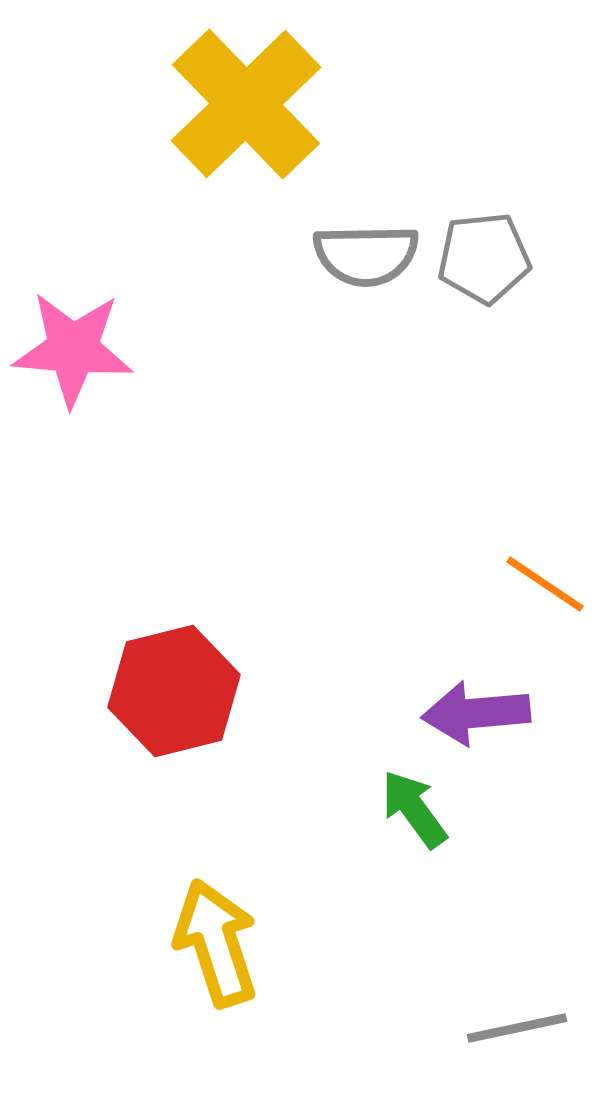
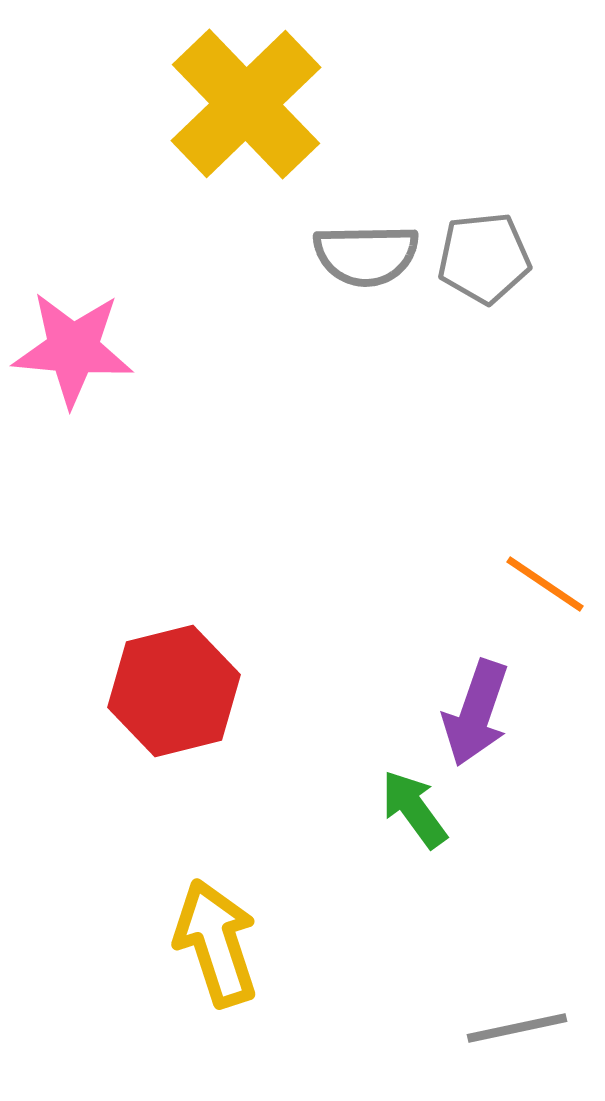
purple arrow: rotated 66 degrees counterclockwise
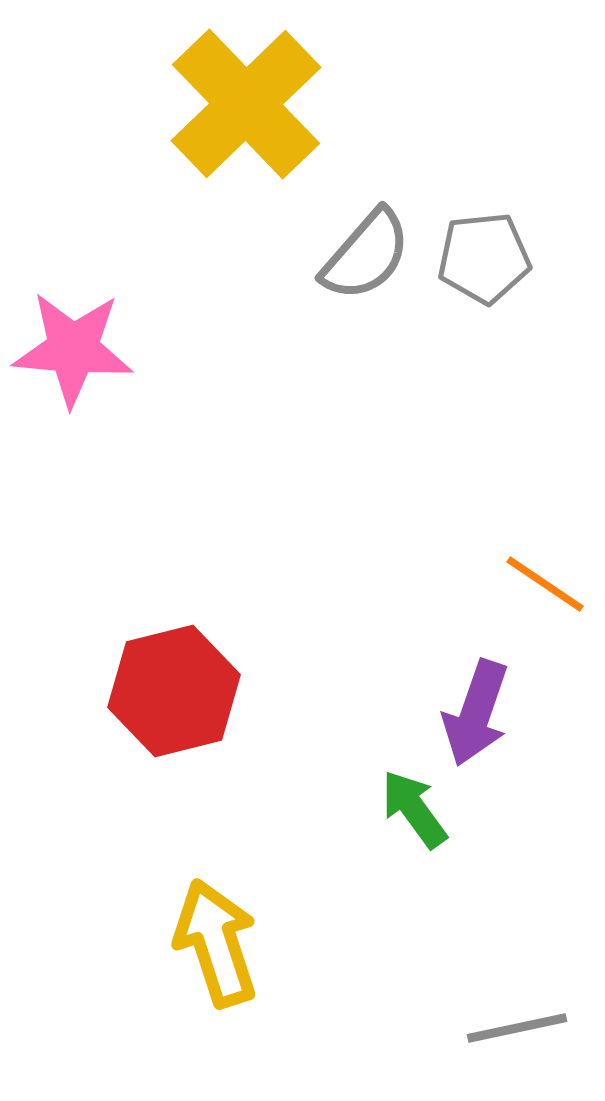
gray semicircle: rotated 48 degrees counterclockwise
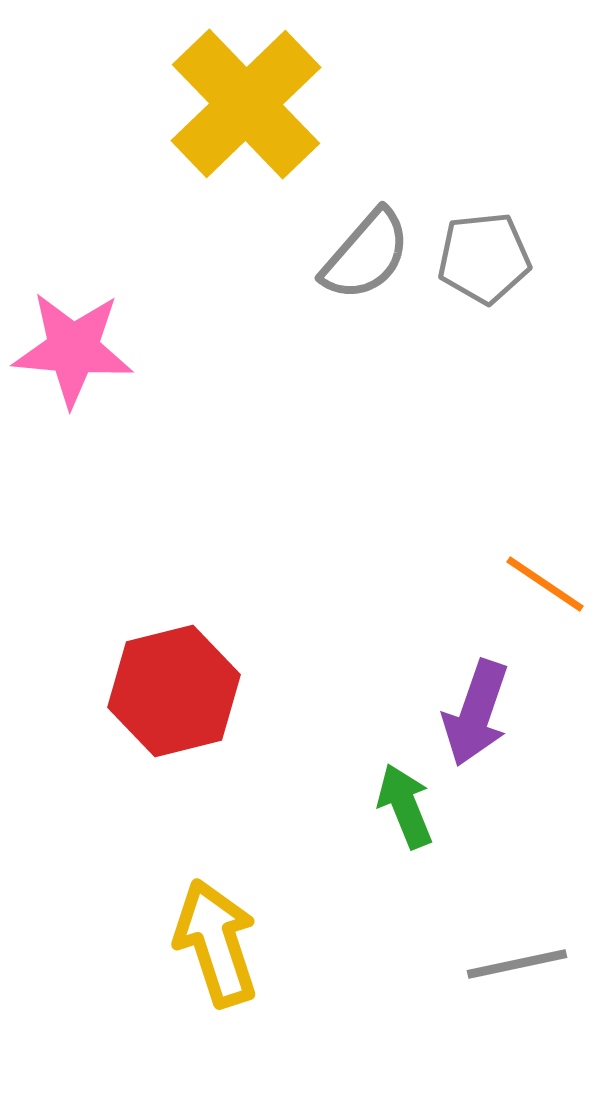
green arrow: moved 9 px left, 3 px up; rotated 14 degrees clockwise
gray line: moved 64 px up
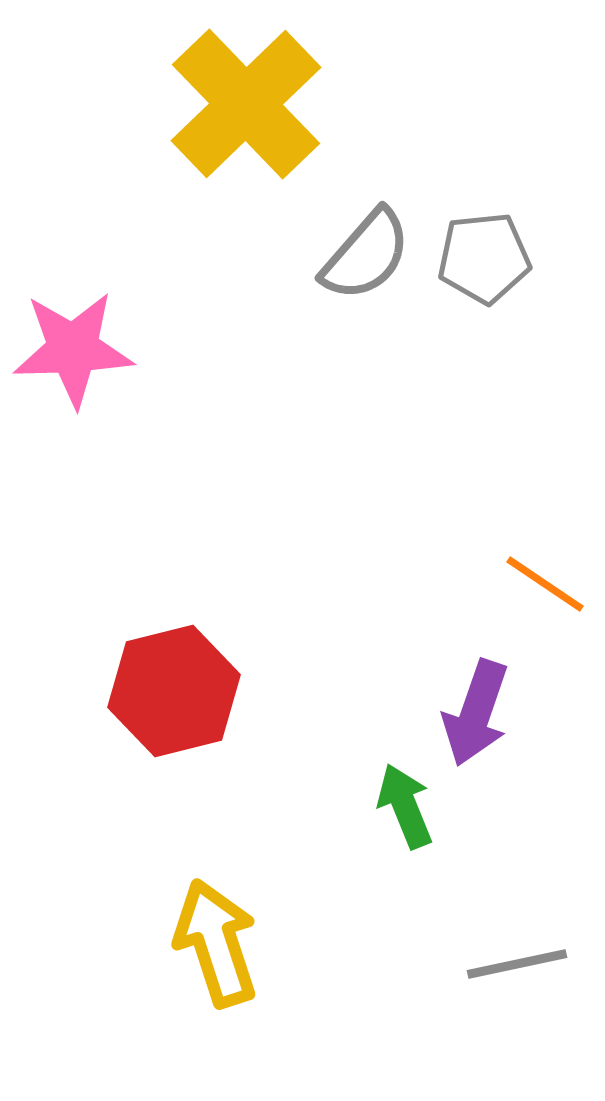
pink star: rotated 7 degrees counterclockwise
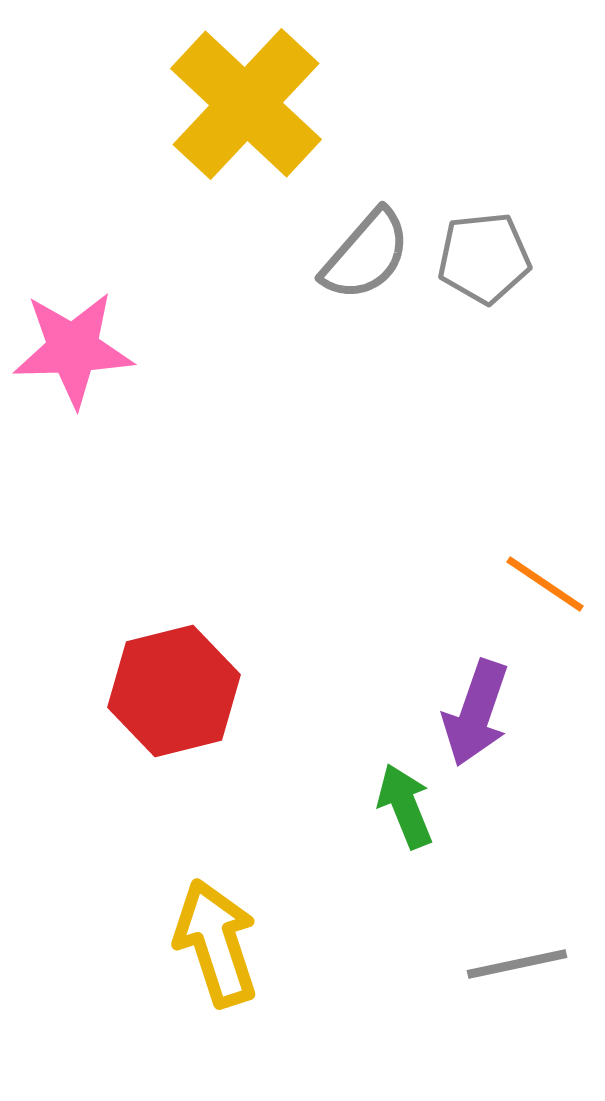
yellow cross: rotated 3 degrees counterclockwise
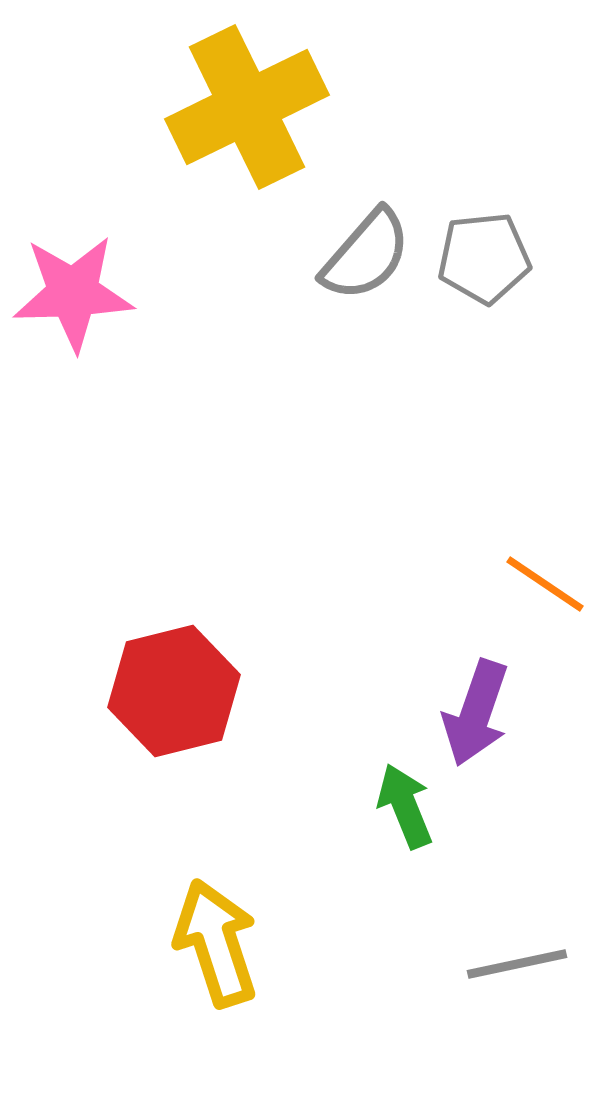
yellow cross: moved 1 px right, 3 px down; rotated 21 degrees clockwise
pink star: moved 56 px up
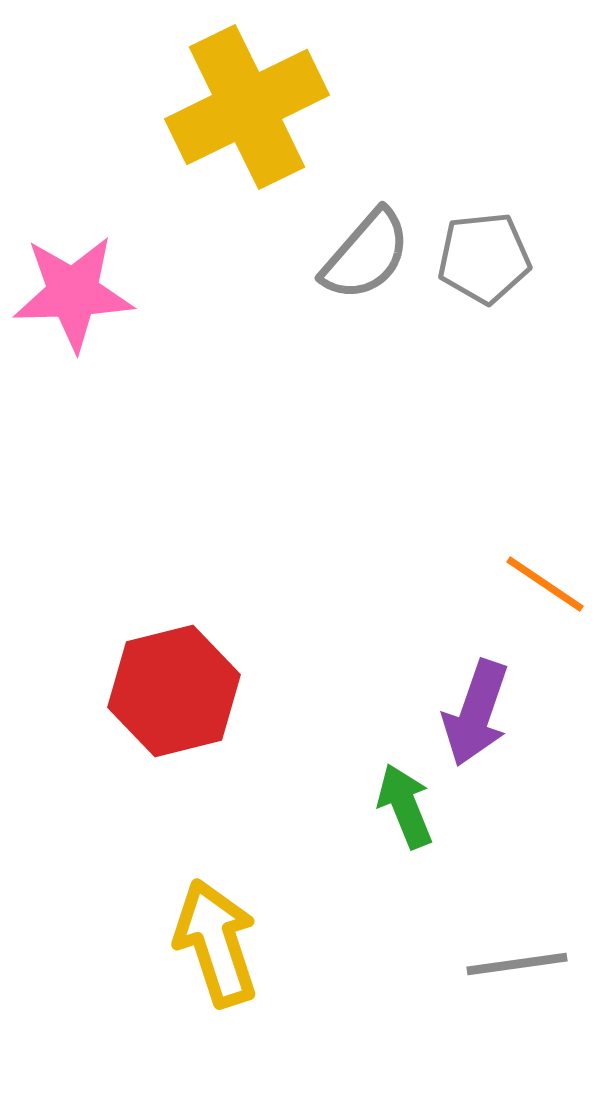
gray line: rotated 4 degrees clockwise
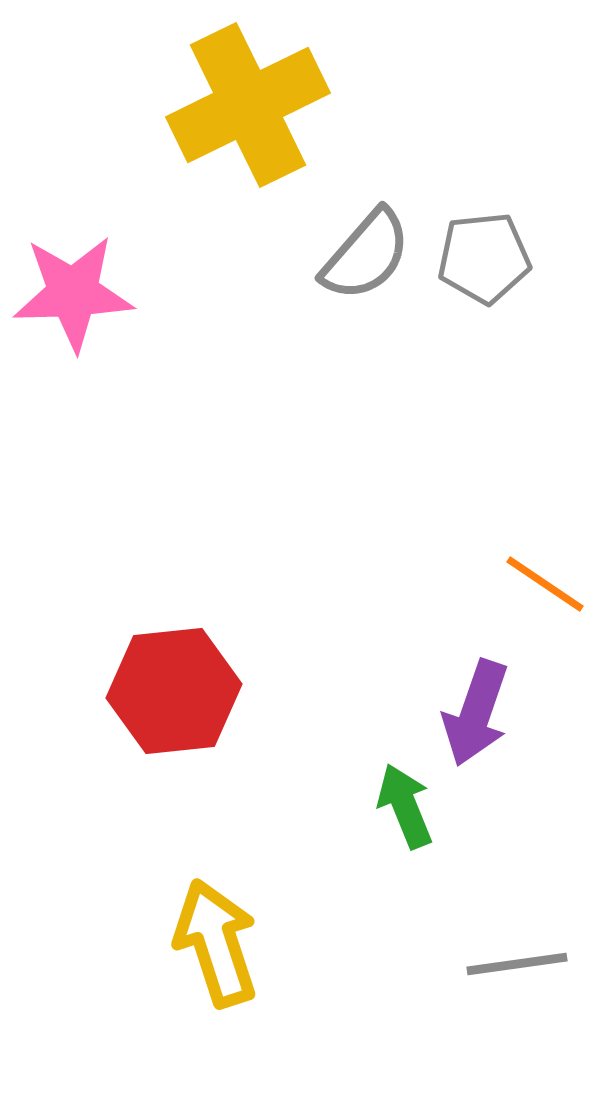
yellow cross: moved 1 px right, 2 px up
red hexagon: rotated 8 degrees clockwise
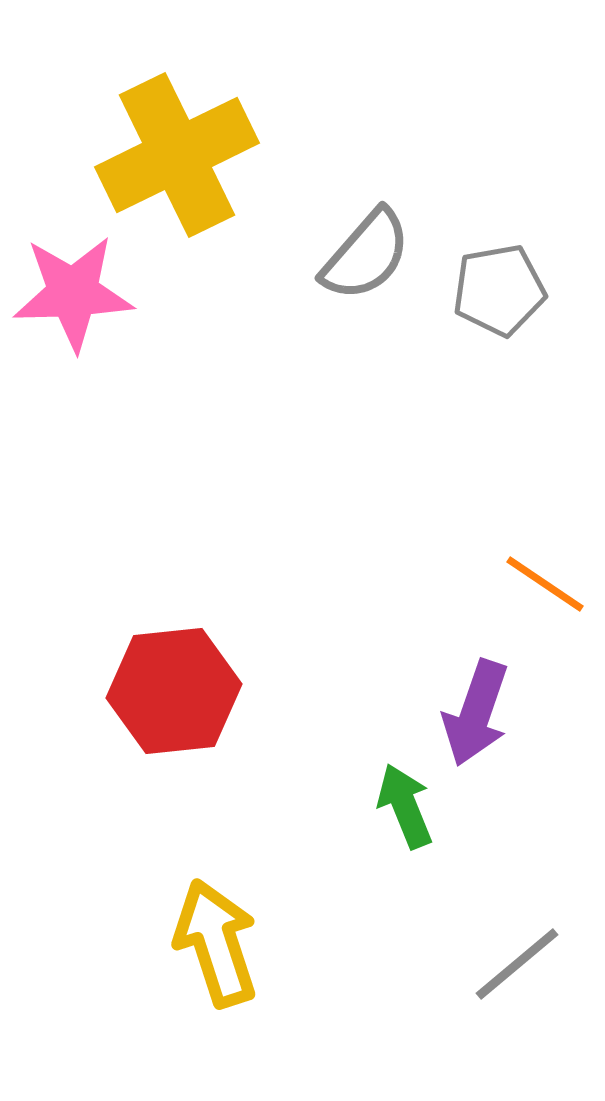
yellow cross: moved 71 px left, 50 px down
gray pentagon: moved 15 px right, 32 px down; rotated 4 degrees counterclockwise
gray line: rotated 32 degrees counterclockwise
